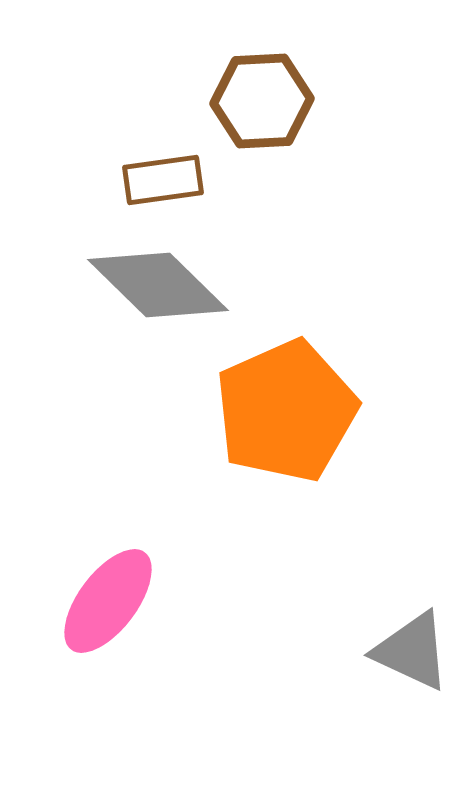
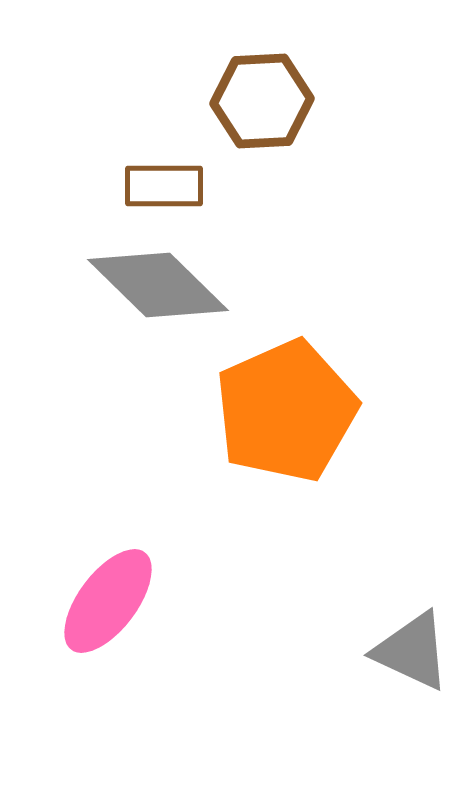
brown rectangle: moved 1 px right, 6 px down; rotated 8 degrees clockwise
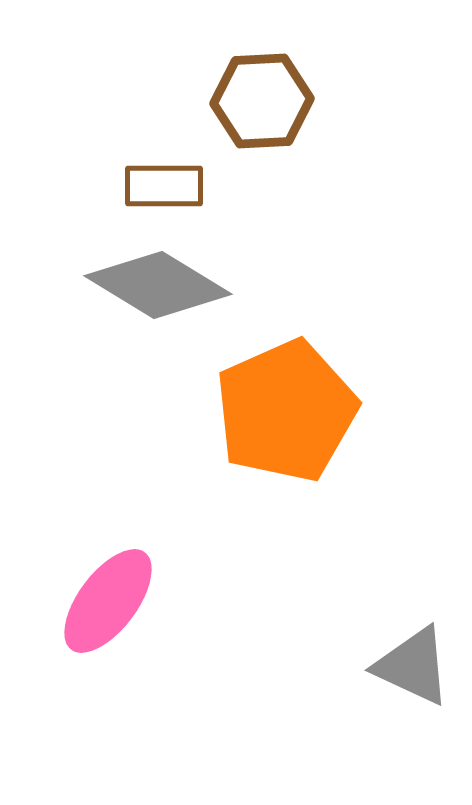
gray diamond: rotated 13 degrees counterclockwise
gray triangle: moved 1 px right, 15 px down
